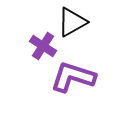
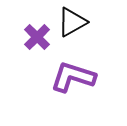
purple cross: moved 6 px left, 9 px up; rotated 12 degrees clockwise
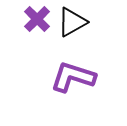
purple cross: moved 18 px up
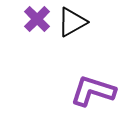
purple L-shape: moved 20 px right, 14 px down
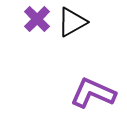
purple L-shape: moved 2 px down; rotated 6 degrees clockwise
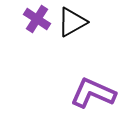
purple cross: rotated 12 degrees counterclockwise
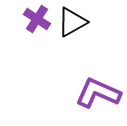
purple L-shape: moved 5 px right
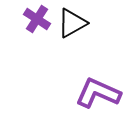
black triangle: moved 1 px down
